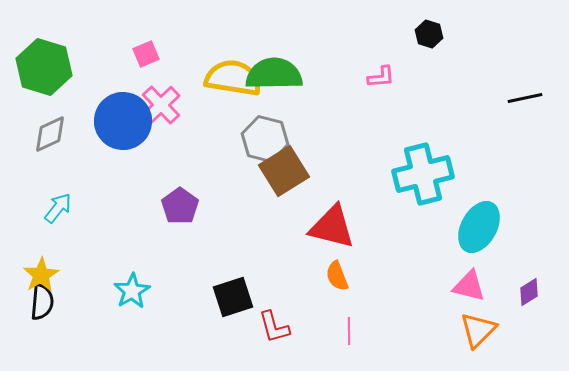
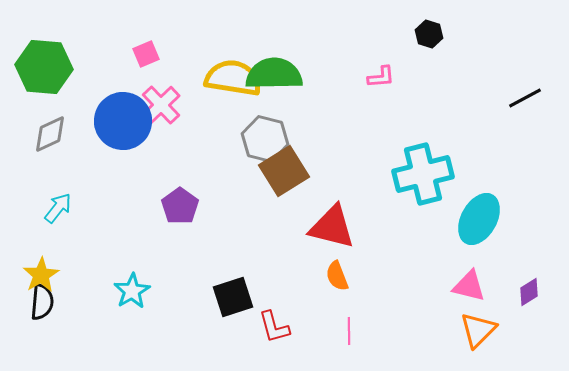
green hexagon: rotated 12 degrees counterclockwise
black line: rotated 16 degrees counterclockwise
cyan ellipse: moved 8 px up
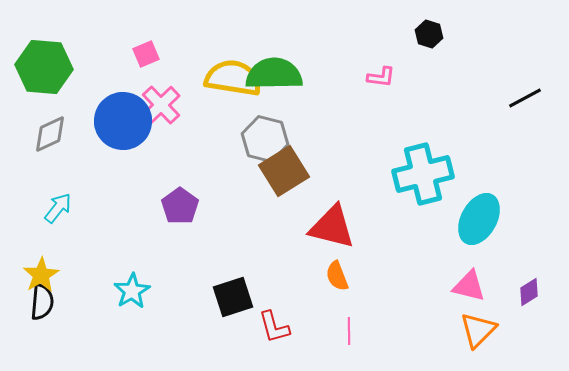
pink L-shape: rotated 12 degrees clockwise
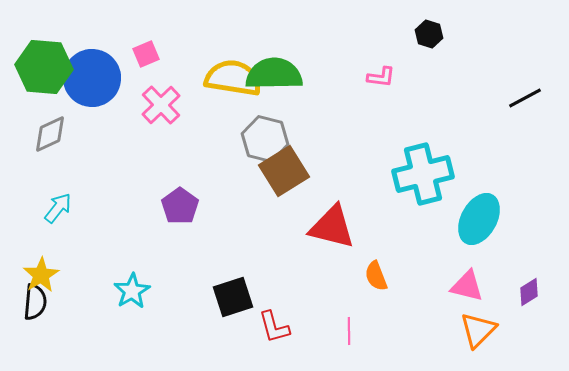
blue circle: moved 31 px left, 43 px up
orange semicircle: moved 39 px right
pink triangle: moved 2 px left
black semicircle: moved 7 px left
